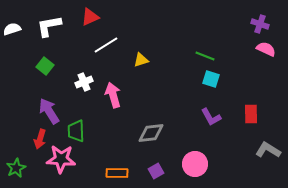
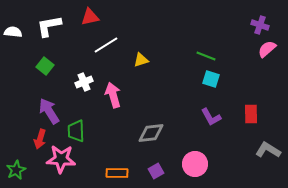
red triangle: rotated 12 degrees clockwise
purple cross: moved 1 px down
white semicircle: moved 1 px right, 3 px down; rotated 24 degrees clockwise
pink semicircle: moved 1 px right; rotated 66 degrees counterclockwise
green line: moved 1 px right
green star: moved 2 px down
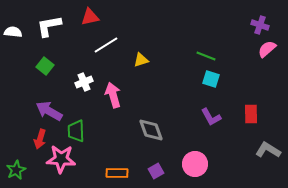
purple arrow: rotated 28 degrees counterclockwise
gray diamond: moved 3 px up; rotated 76 degrees clockwise
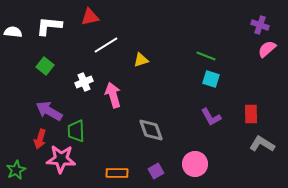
white L-shape: rotated 16 degrees clockwise
gray L-shape: moved 6 px left, 6 px up
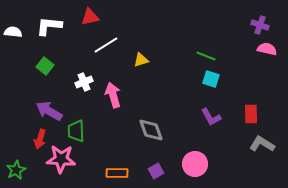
pink semicircle: rotated 54 degrees clockwise
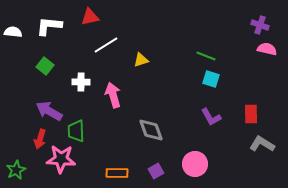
white cross: moved 3 px left; rotated 24 degrees clockwise
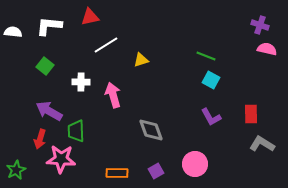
cyan square: moved 1 px down; rotated 12 degrees clockwise
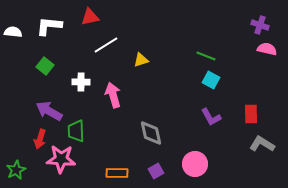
gray diamond: moved 3 px down; rotated 8 degrees clockwise
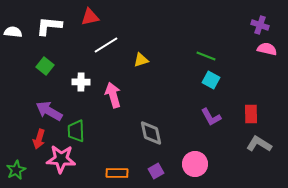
red arrow: moved 1 px left
gray L-shape: moved 3 px left
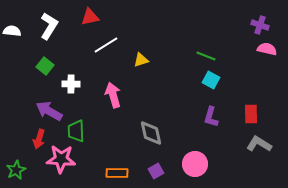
white L-shape: rotated 116 degrees clockwise
white semicircle: moved 1 px left, 1 px up
white cross: moved 10 px left, 2 px down
purple L-shape: rotated 45 degrees clockwise
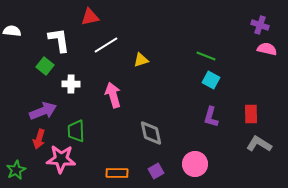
white L-shape: moved 10 px right, 14 px down; rotated 40 degrees counterclockwise
purple arrow: moved 6 px left; rotated 128 degrees clockwise
